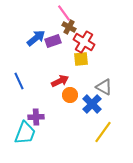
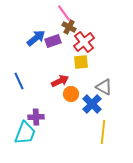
red cross: rotated 20 degrees clockwise
yellow square: moved 3 px down
orange circle: moved 1 px right, 1 px up
yellow line: rotated 30 degrees counterclockwise
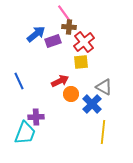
brown cross: rotated 24 degrees counterclockwise
blue arrow: moved 4 px up
